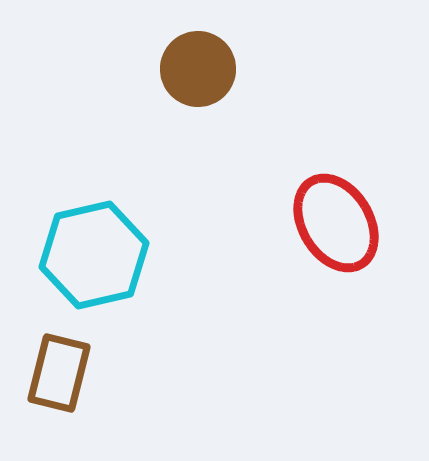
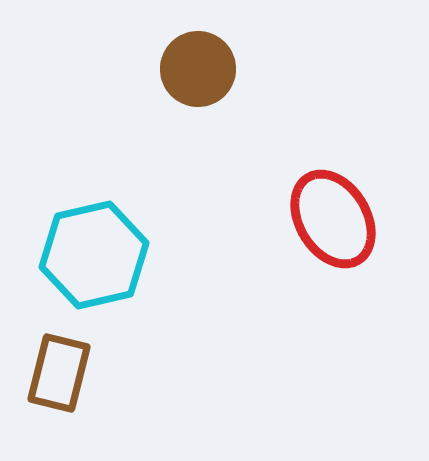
red ellipse: moved 3 px left, 4 px up
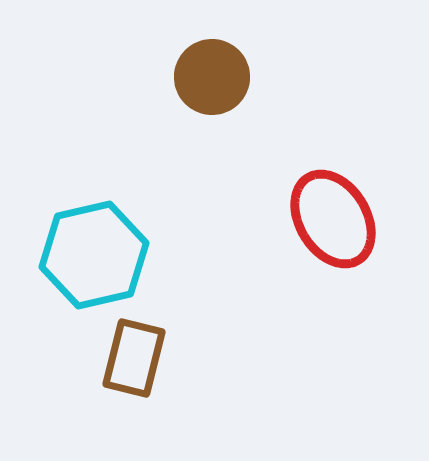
brown circle: moved 14 px right, 8 px down
brown rectangle: moved 75 px right, 15 px up
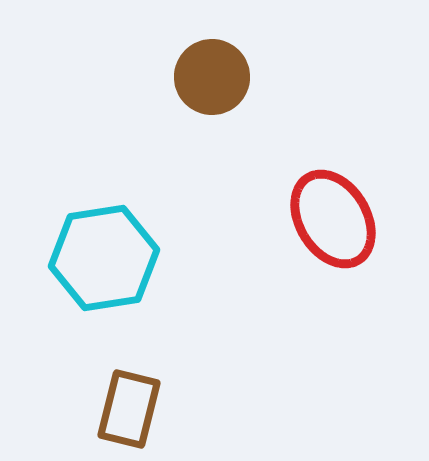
cyan hexagon: moved 10 px right, 3 px down; rotated 4 degrees clockwise
brown rectangle: moved 5 px left, 51 px down
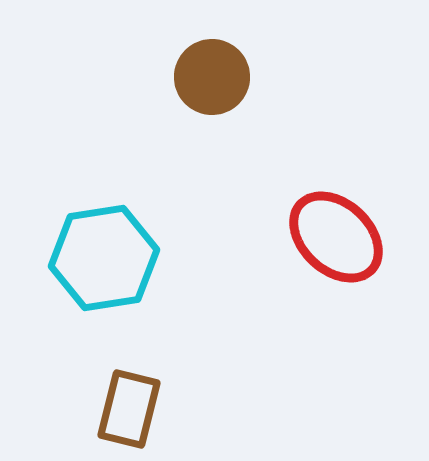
red ellipse: moved 3 px right, 18 px down; rotated 16 degrees counterclockwise
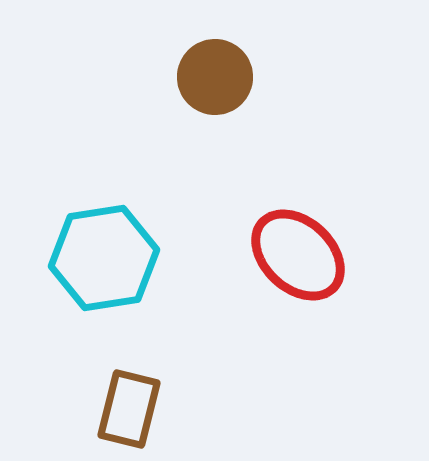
brown circle: moved 3 px right
red ellipse: moved 38 px left, 18 px down
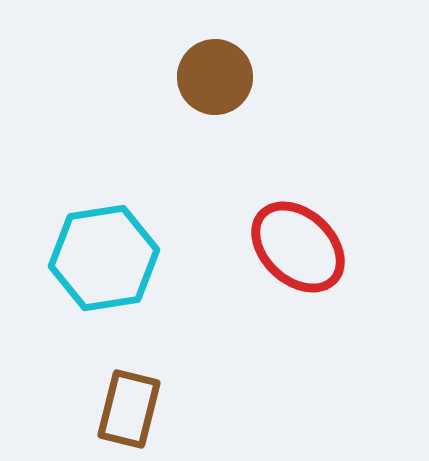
red ellipse: moved 8 px up
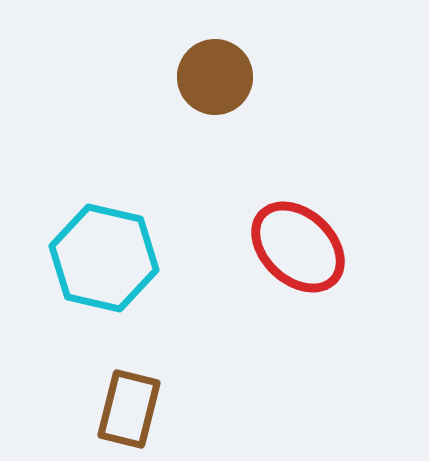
cyan hexagon: rotated 22 degrees clockwise
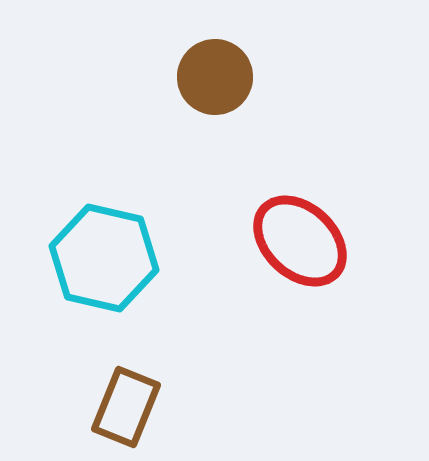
red ellipse: moved 2 px right, 6 px up
brown rectangle: moved 3 px left, 2 px up; rotated 8 degrees clockwise
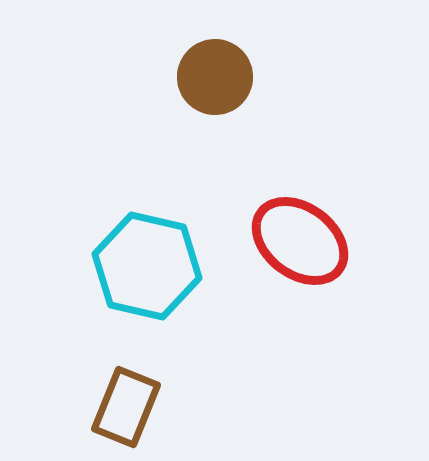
red ellipse: rotated 6 degrees counterclockwise
cyan hexagon: moved 43 px right, 8 px down
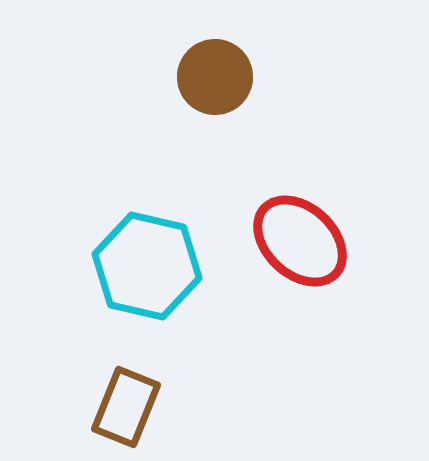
red ellipse: rotated 6 degrees clockwise
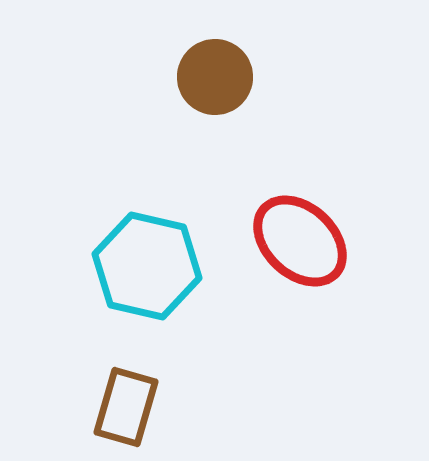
brown rectangle: rotated 6 degrees counterclockwise
